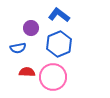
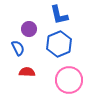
blue L-shape: rotated 140 degrees counterclockwise
purple circle: moved 2 px left, 1 px down
blue semicircle: rotated 105 degrees counterclockwise
pink circle: moved 16 px right, 3 px down
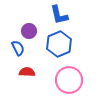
purple circle: moved 2 px down
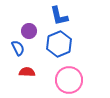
blue L-shape: moved 1 px down
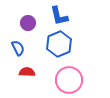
purple circle: moved 1 px left, 8 px up
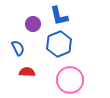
purple circle: moved 5 px right, 1 px down
pink circle: moved 1 px right
